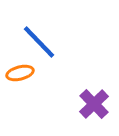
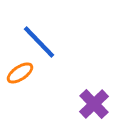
orange ellipse: rotated 20 degrees counterclockwise
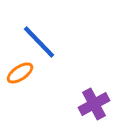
purple cross: rotated 16 degrees clockwise
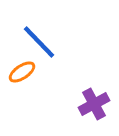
orange ellipse: moved 2 px right, 1 px up
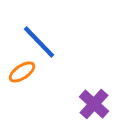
purple cross: rotated 20 degrees counterclockwise
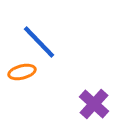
orange ellipse: rotated 20 degrees clockwise
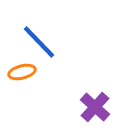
purple cross: moved 1 px right, 3 px down
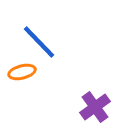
purple cross: rotated 12 degrees clockwise
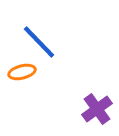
purple cross: moved 2 px right, 2 px down
